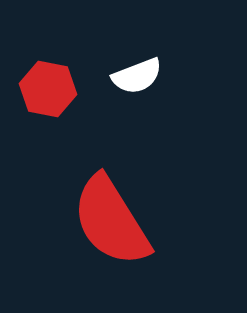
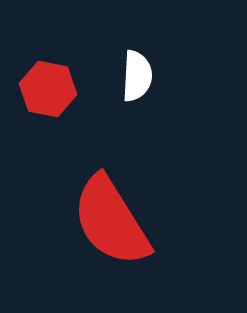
white semicircle: rotated 66 degrees counterclockwise
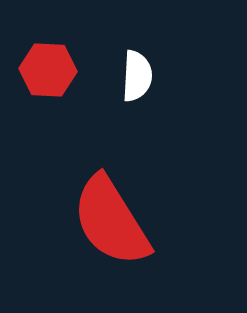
red hexagon: moved 19 px up; rotated 8 degrees counterclockwise
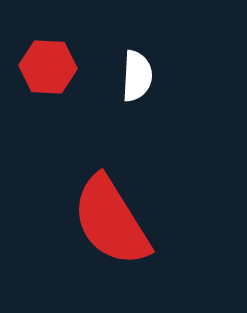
red hexagon: moved 3 px up
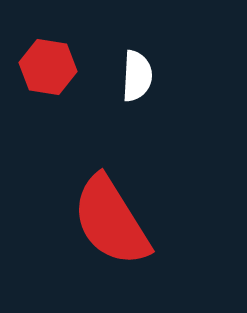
red hexagon: rotated 6 degrees clockwise
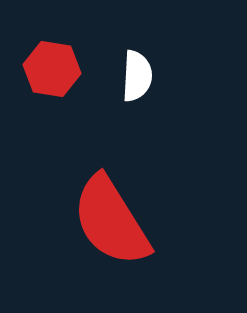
red hexagon: moved 4 px right, 2 px down
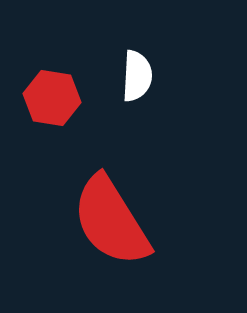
red hexagon: moved 29 px down
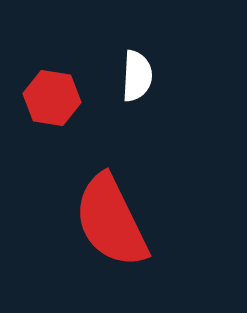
red semicircle: rotated 6 degrees clockwise
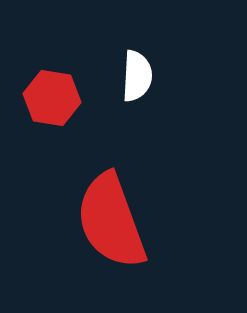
red semicircle: rotated 6 degrees clockwise
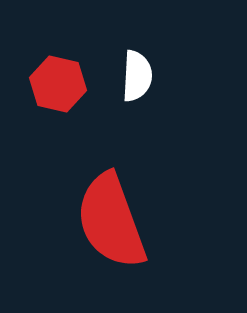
red hexagon: moved 6 px right, 14 px up; rotated 4 degrees clockwise
